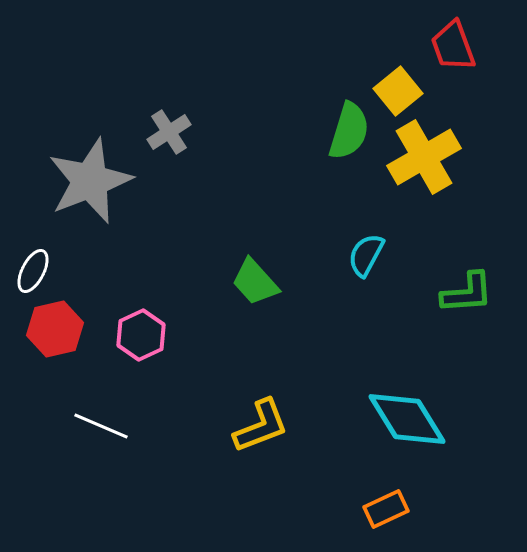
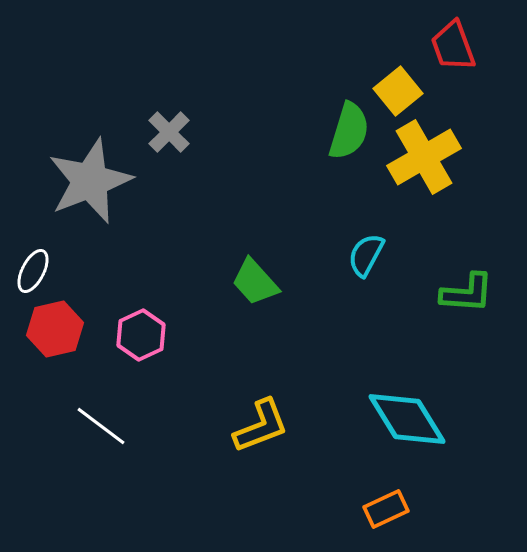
gray cross: rotated 12 degrees counterclockwise
green L-shape: rotated 8 degrees clockwise
white line: rotated 14 degrees clockwise
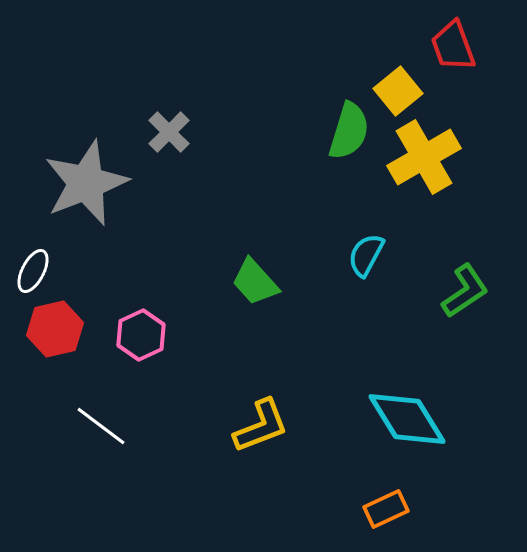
gray star: moved 4 px left, 2 px down
green L-shape: moved 2 px left, 2 px up; rotated 38 degrees counterclockwise
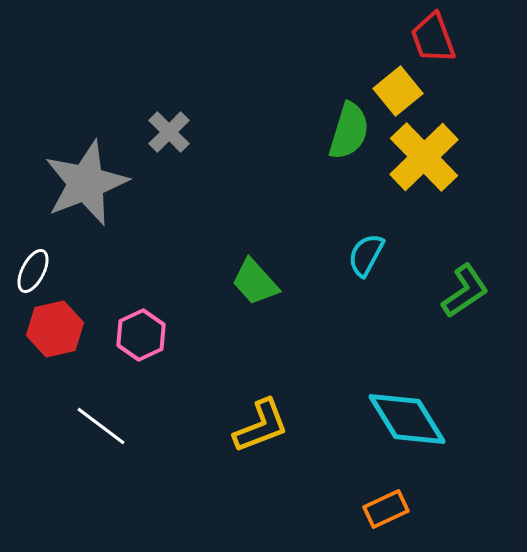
red trapezoid: moved 20 px left, 8 px up
yellow cross: rotated 14 degrees counterclockwise
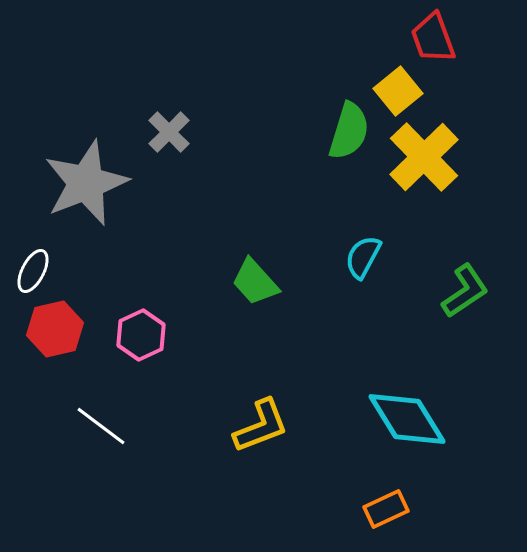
cyan semicircle: moved 3 px left, 2 px down
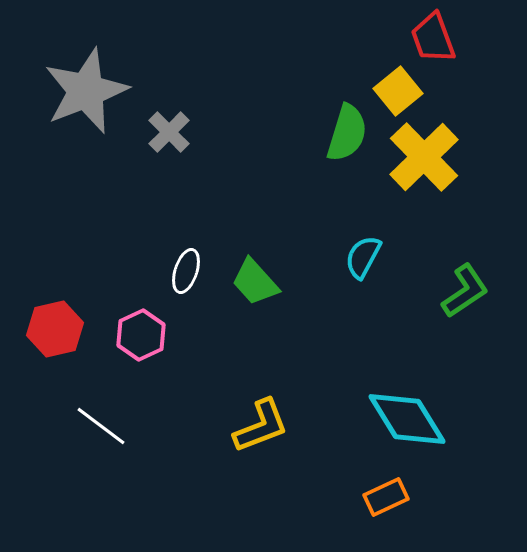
green semicircle: moved 2 px left, 2 px down
gray star: moved 92 px up
white ellipse: moved 153 px right; rotated 9 degrees counterclockwise
orange rectangle: moved 12 px up
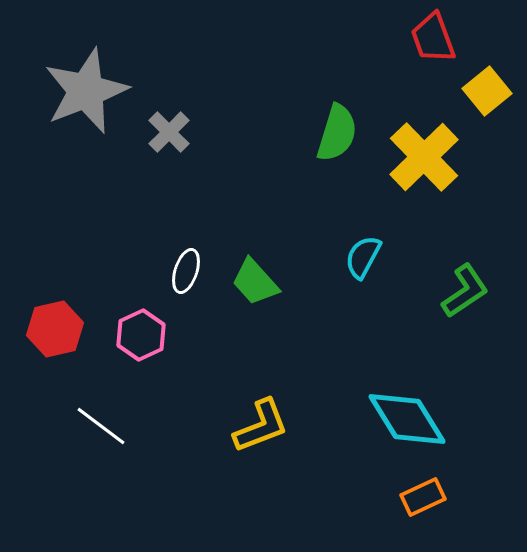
yellow square: moved 89 px right
green semicircle: moved 10 px left
orange rectangle: moved 37 px right
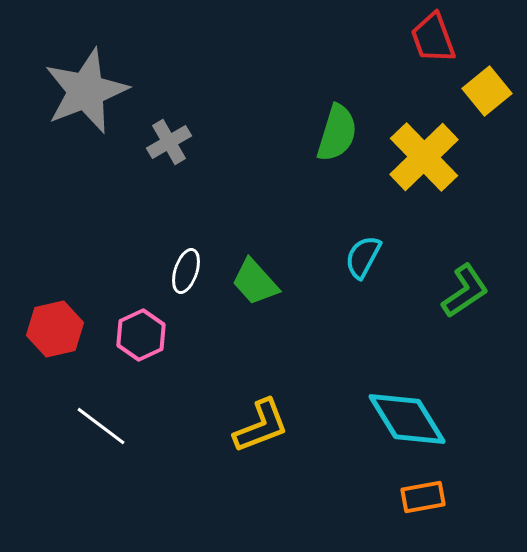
gray cross: moved 10 px down; rotated 15 degrees clockwise
orange rectangle: rotated 15 degrees clockwise
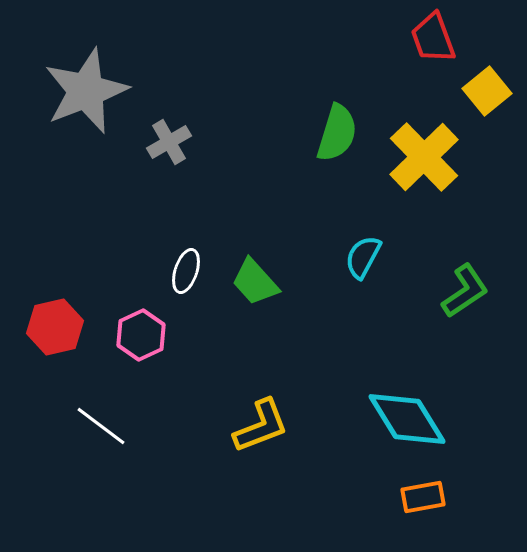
red hexagon: moved 2 px up
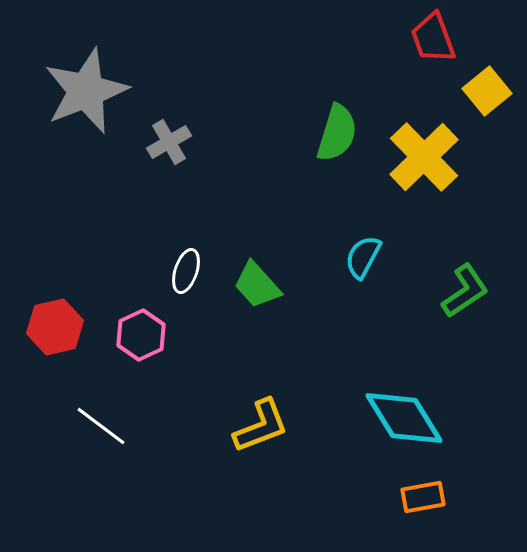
green trapezoid: moved 2 px right, 3 px down
cyan diamond: moved 3 px left, 1 px up
